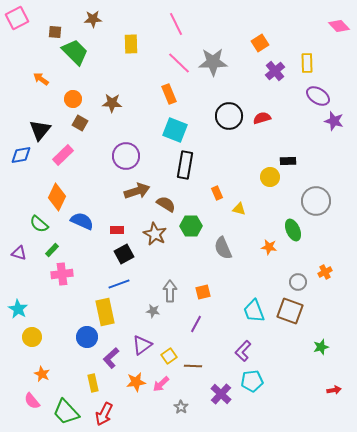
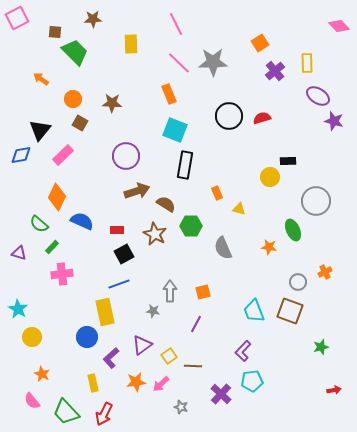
green rectangle at (52, 250): moved 3 px up
gray star at (181, 407): rotated 16 degrees counterclockwise
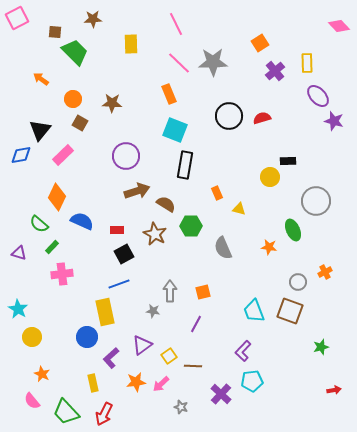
purple ellipse at (318, 96): rotated 15 degrees clockwise
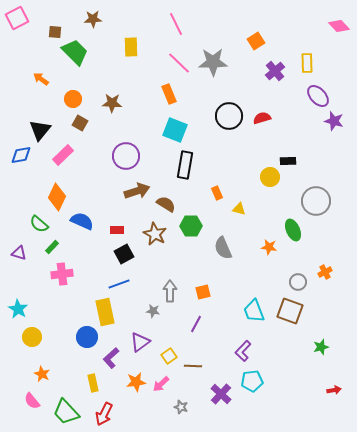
orange square at (260, 43): moved 4 px left, 2 px up
yellow rectangle at (131, 44): moved 3 px down
purple triangle at (142, 345): moved 2 px left, 3 px up
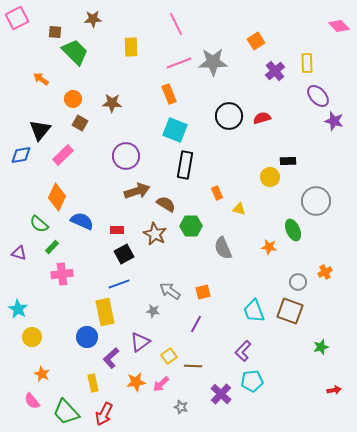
pink line at (179, 63): rotated 65 degrees counterclockwise
gray arrow at (170, 291): rotated 55 degrees counterclockwise
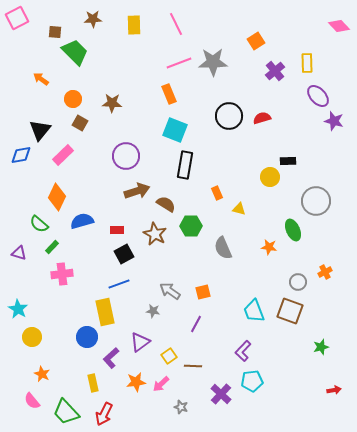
yellow rectangle at (131, 47): moved 3 px right, 22 px up
blue semicircle at (82, 221): rotated 40 degrees counterclockwise
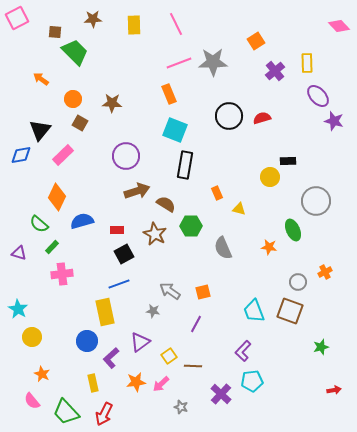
blue circle at (87, 337): moved 4 px down
